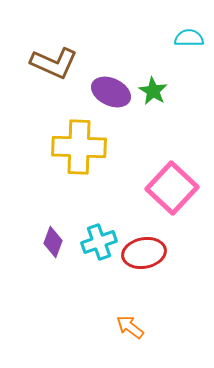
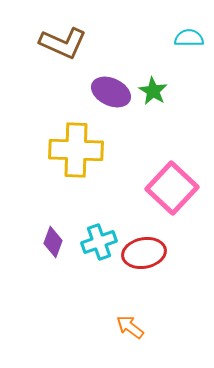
brown L-shape: moved 9 px right, 20 px up
yellow cross: moved 3 px left, 3 px down
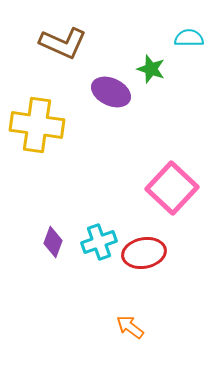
green star: moved 2 px left, 22 px up; rotated 12 degrees counterclockwise
yellow cross: moved 39 px left, 25 px up; rotated 6 degrees clockwise
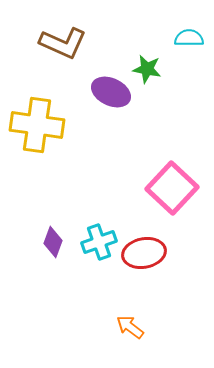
green star: moved 4 px left; rotated 8 degrees counterclockwise
